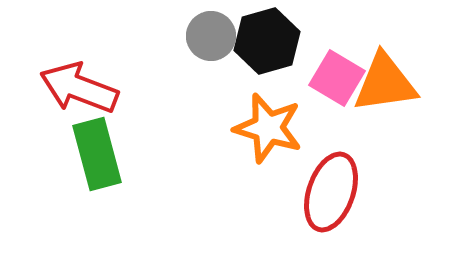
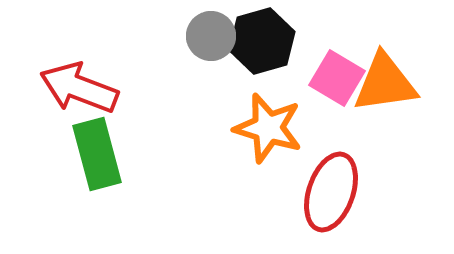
black hexagon: moved 5 px left
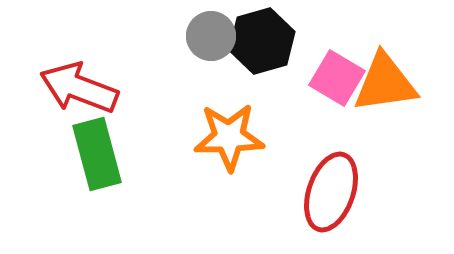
orange star: moved 39 px left, 9 px down; rotated 18 degrees counterclockwise
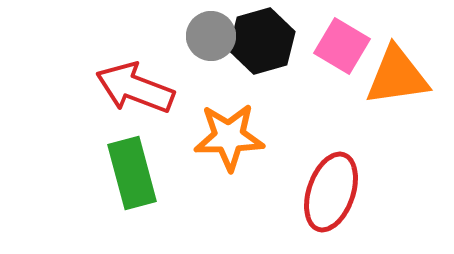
pink square: moved 5 px right, 32 px up
orange triangle: moved 12 px right, 7 px up
red arrow: moved 56 px right
green rectangle: moved 35 px right, 19 px down
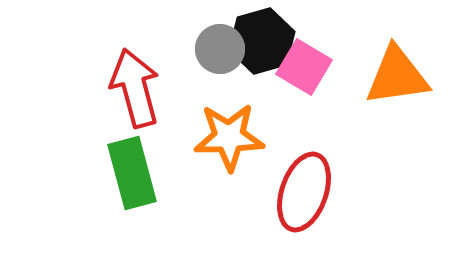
gray circle: moved 9 px right, 13 px down
pink square: moved 38 px left, 21 px down
red arrow: rotated 54 degrees clockwise
red ellipse: moved 27 px left
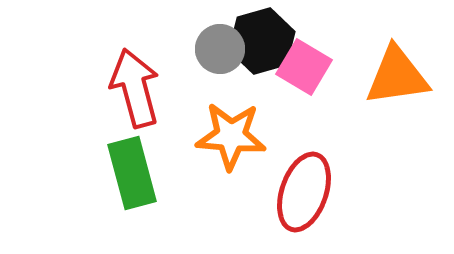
orange star: moved 2 px right, 1 px up; rotated 6 degrees clockwise
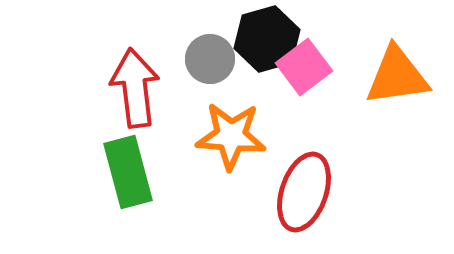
black hexagon: moved 5 px right, 2 px up
gray circle: moved 10 px left, 10 px down
pink square: rotated 22 degrees clockwise
red arrow: rotated 8 degrees clockwise
green rectangle: moved 4 px left, 1 px up
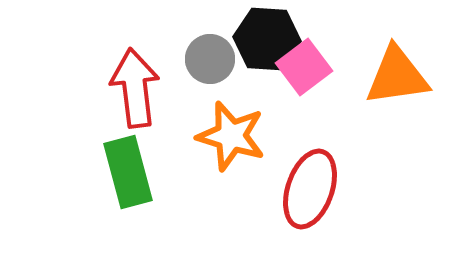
black hexagon: rotated 20 degrees clockwise
orange star: rotated 12 degrees clockwise
red ellipse: moved 6 px right, 3 px up
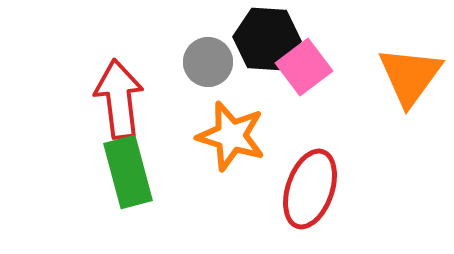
gray circle: moved 2 px left, 3 px down
orange triangle: moved 13 px right; rotated 46 degrees counterclockwise
red arrow: moved 16 px left, 11 px down
